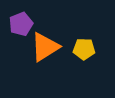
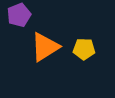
purple pentagon: moved 2 px left, 9 px up
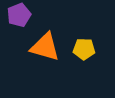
orange triangle: rotated 48 degrees clockwise
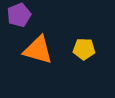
orange triangle: moved 7 px left, 3 px down
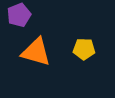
orange triangle: moved 2 px left, 2 px down
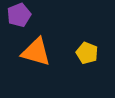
yellow pentagon: moved 3 px right, 4 px down; rotated 20 degrees clockwise
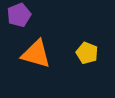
orange triangle: moved 2 px down
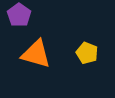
purple pentagon: rotated 15 degrees counterclockwise
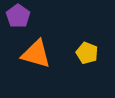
purple pentagon: moved 1 px left, 1 px down
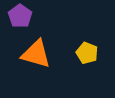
purple pentagon: moved 2 px right
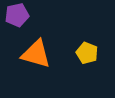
purple pentagon: moved 3 px left, 1 px up; rotated 25 degrees clockwise
